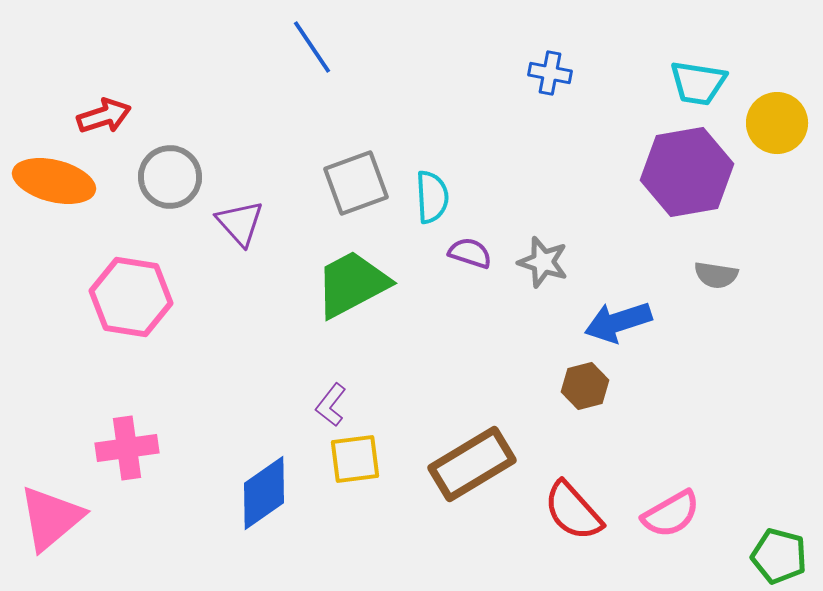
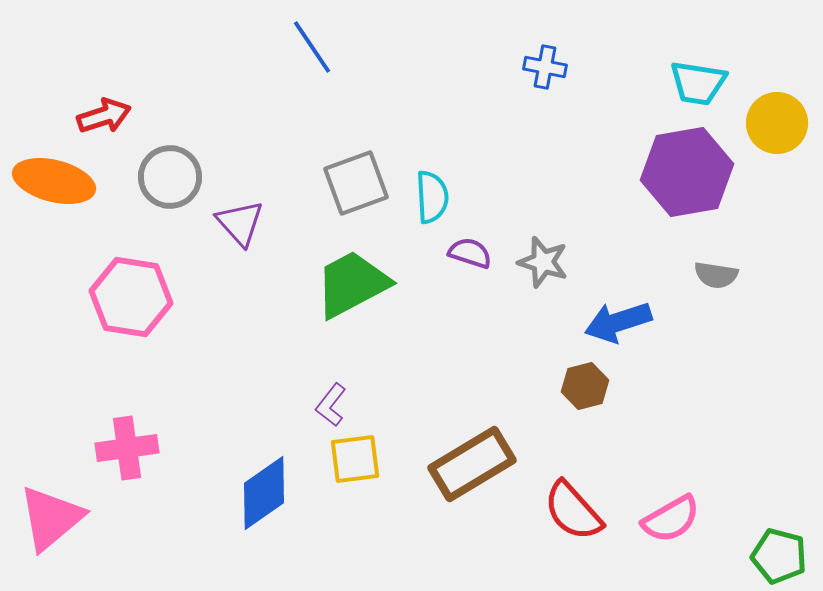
blue cross: moved 5 px left, 6 px up
pink semicircle: moved 5 px down
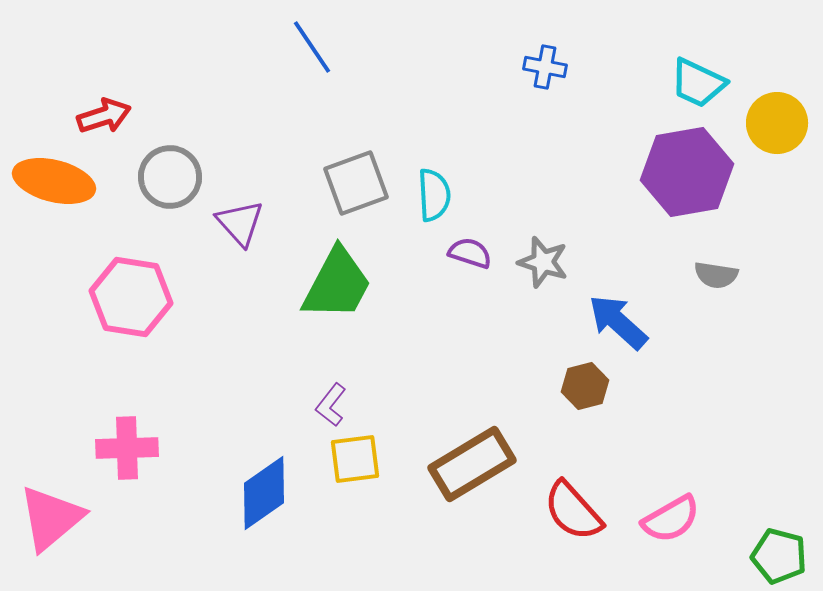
cyan trapezoid: rotated 16 degrees clockwise
cyan semicircle: moved 2 px right, 2 px up
green trapezoid: moved 15 px left; rotated 146 degrees clockwise
blue arrow: rotated 60 degrees clockwise
pink cross: rotated 6 degrees clockwise
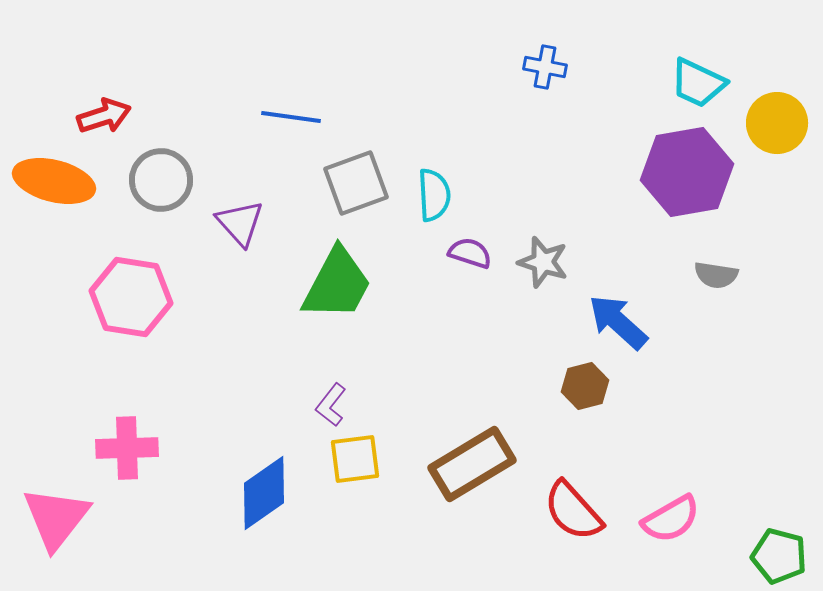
blue line: moved 21 px left, 70 px down; rotated 48 degrees counterclockwise
gray circle: moved 9 px left, 3 px down
pink triangle: moved 5 px right; rotated 12 degrees counterclockwise
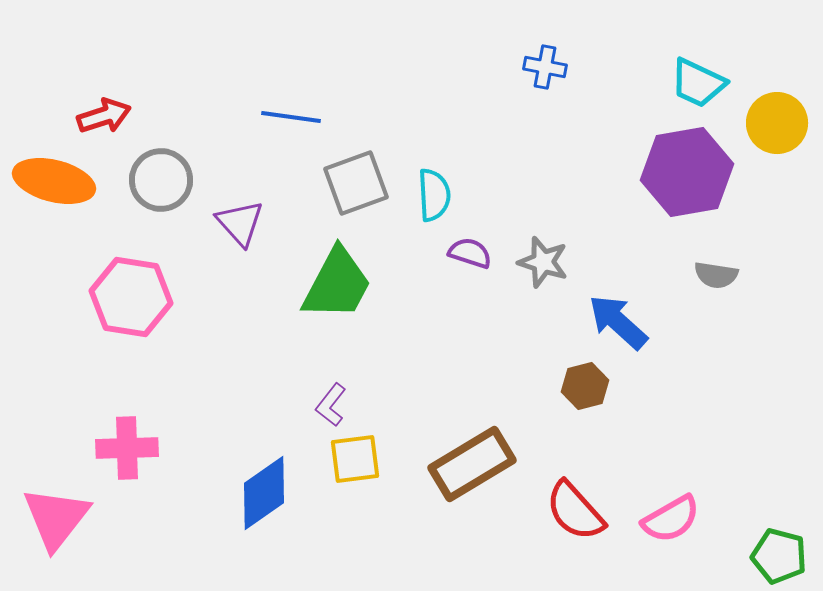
red semicircle: moved 2 px right
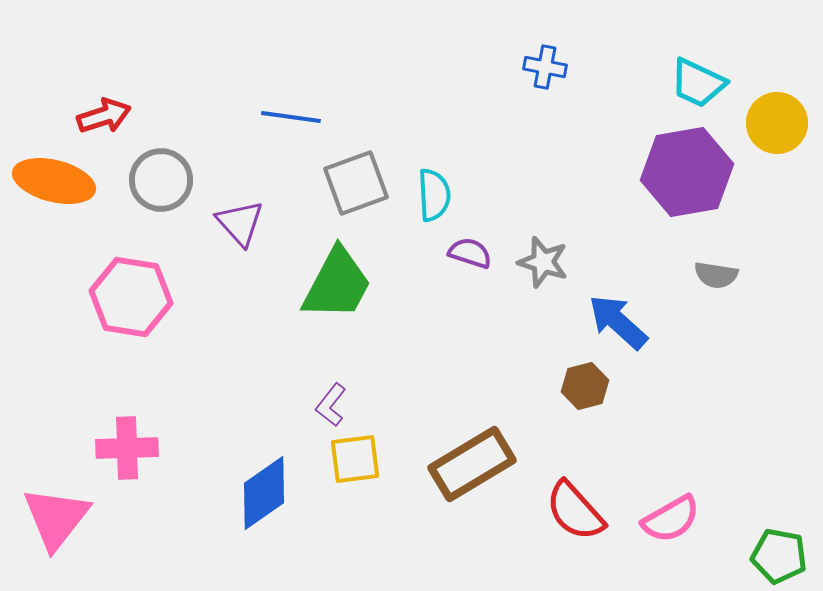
green pentagon: rotated 4 degrees counterclockwise
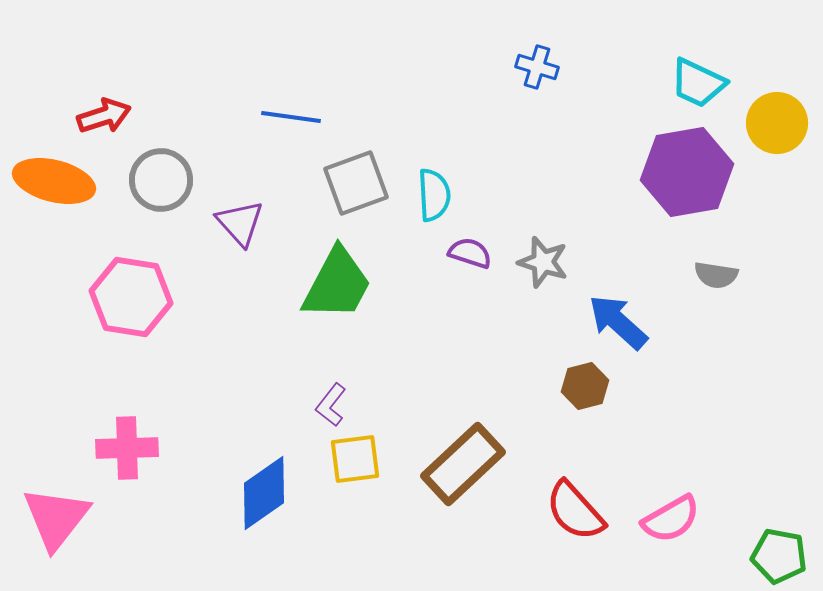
blue cross: moved 8 px left; rotated 6 degrees clockwise
brown rectangle: moved 9 px left; rotated 12 degrees counterclockwise
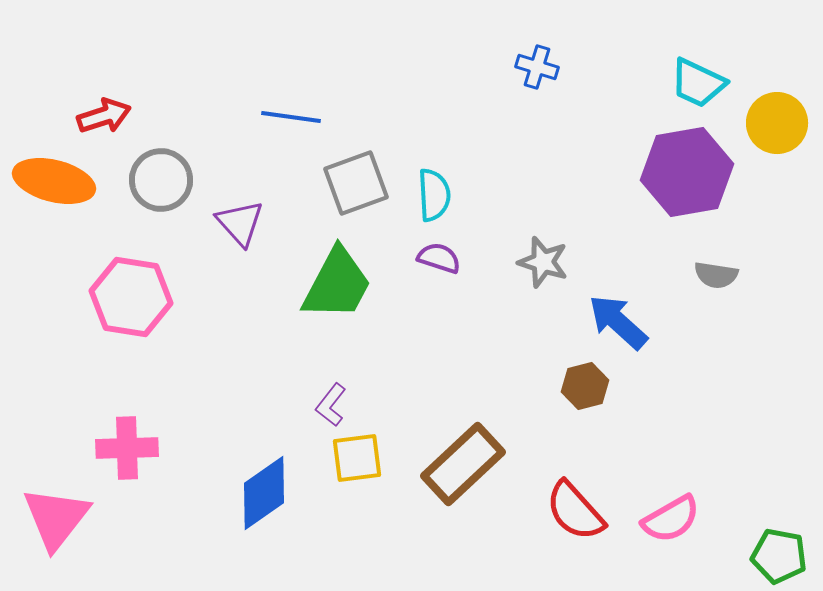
purple semicircle: moved 31 px left, 5 px down
yellow square: moved 2 px right, 1 px up
